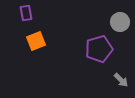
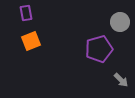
orange square: moved 5 px left
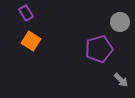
purple rectangle: rotated 21 degrees counterclockwise
orange square: rotated 36 degrees counterclockwise
